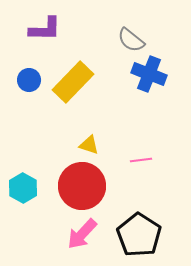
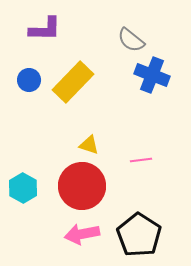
blue cross: moved 3 px right, 1 px down
pink arrow: rotated 36 degrees clockwise
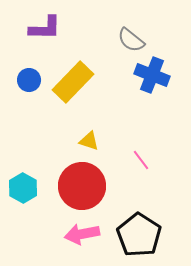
purple L-shape: moved 1 px up
yellow triangle: moved 4 px up
pink line: rotated 60 degrees clockwise
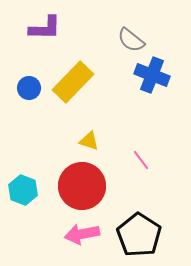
blue circle: moved 8 px down
cyan hexagon: moved 2 px down; rotated 8 degrees counterclockwise
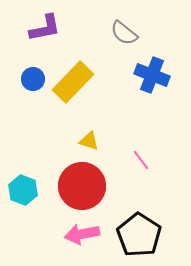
purple L-shape: rotated 12 degrees counterclockwise
gray semicircle: moved 7 px left, 7 px up
blue circle: moved 4 px right, 9 px up
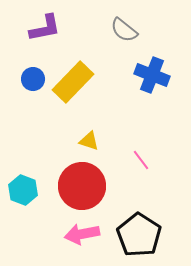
gray semicircle: moved 3 px up
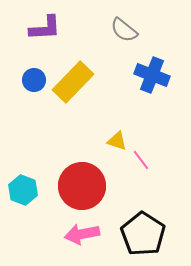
purple L-shape: rotated 8 degrees clockwise
blue circle: moved 1 px right, 1 px down
yellow triangle: moved 28 px right
black pentagon: moved 4 px right, 1 px up
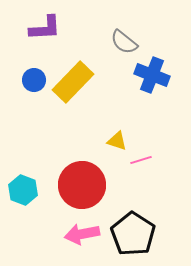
gray semicircle: moved 12 px down
pink line: rotated 70 degrees counterclockwise
red circle: moved 1 px up
black pentagon: moved 10 px left
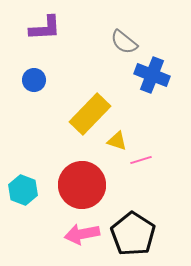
yellow rectangle: moved 17 px right, 32 px down
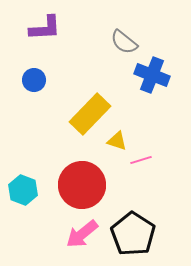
pink arrow: rotated 28 degrees counterclockwise
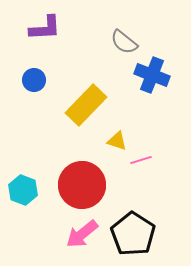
yellow rectangle: moved 4 px left, 9 px up
